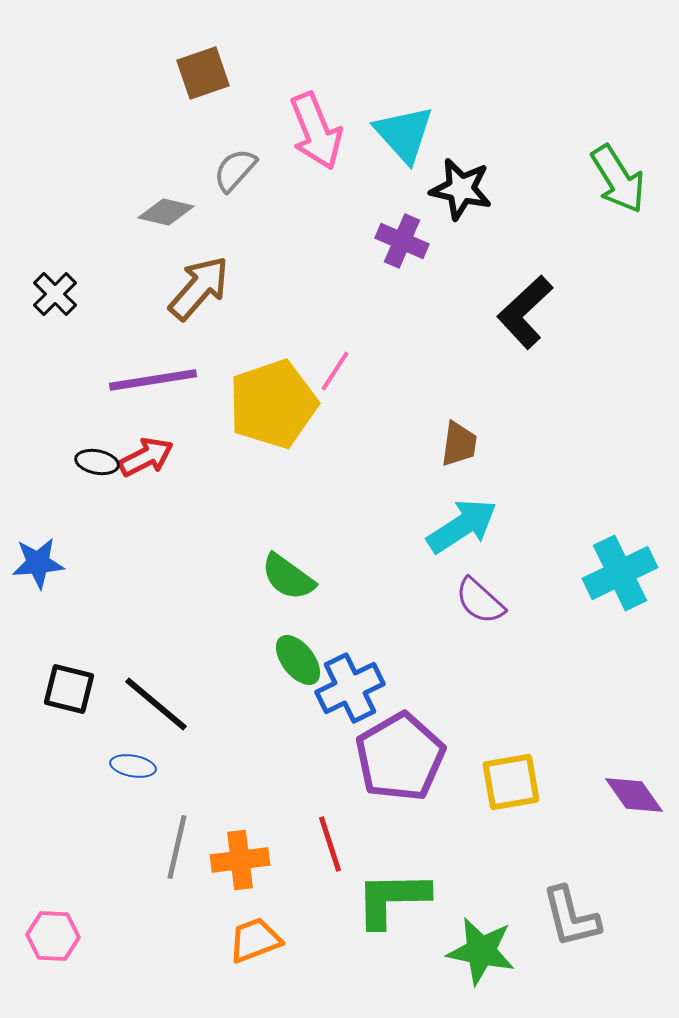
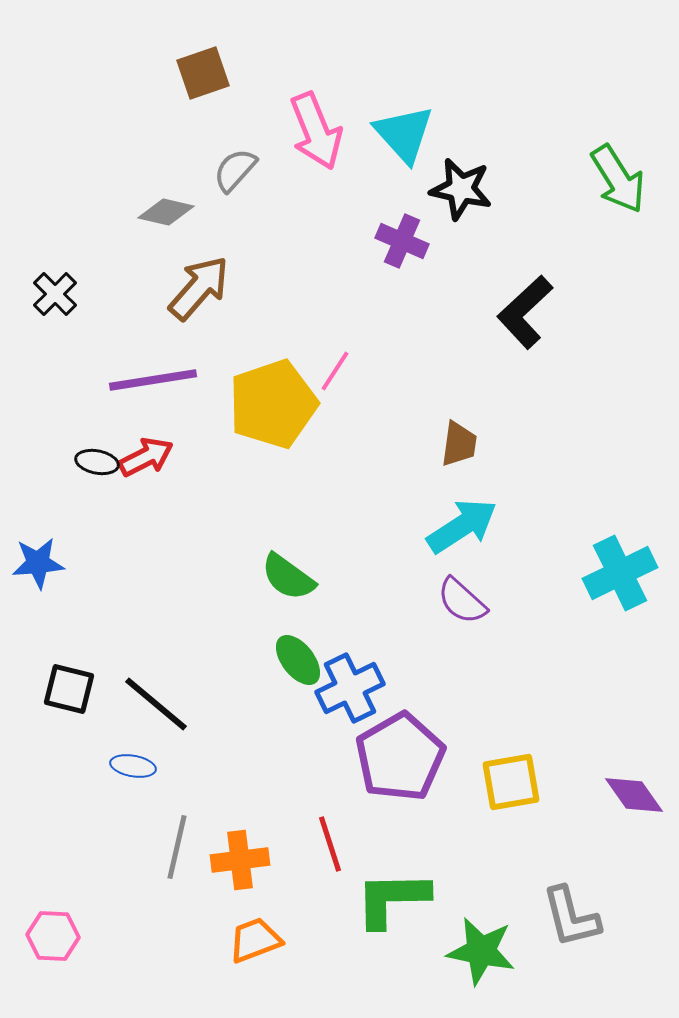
purple semicircle: moved 18 px left
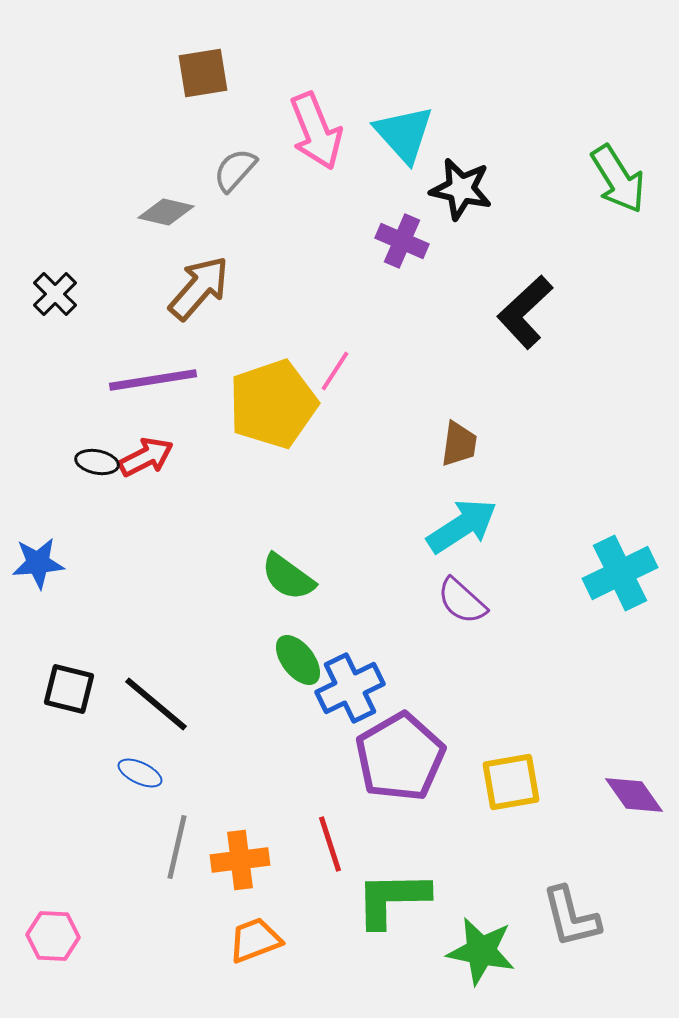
brown square: rotated 10 degrees clockwise
blue ellipse: moved 7 px right, 7 px down; rotated 15 degrees clockwise
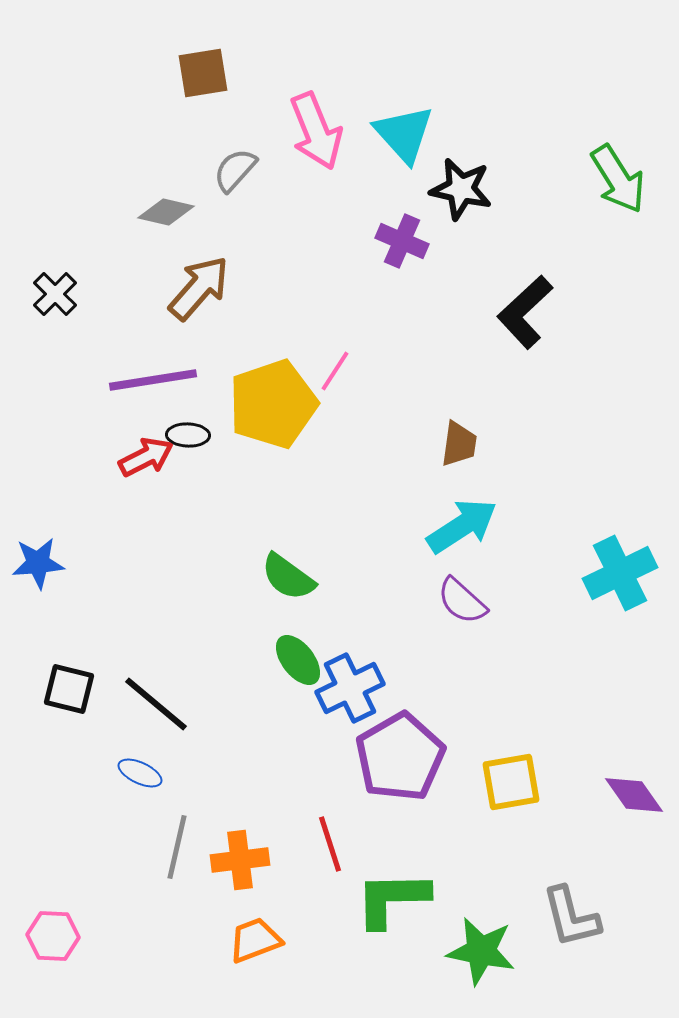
black ellipse: moved 91 px right, 27 px up; rotated 9 degrees counterclockwise
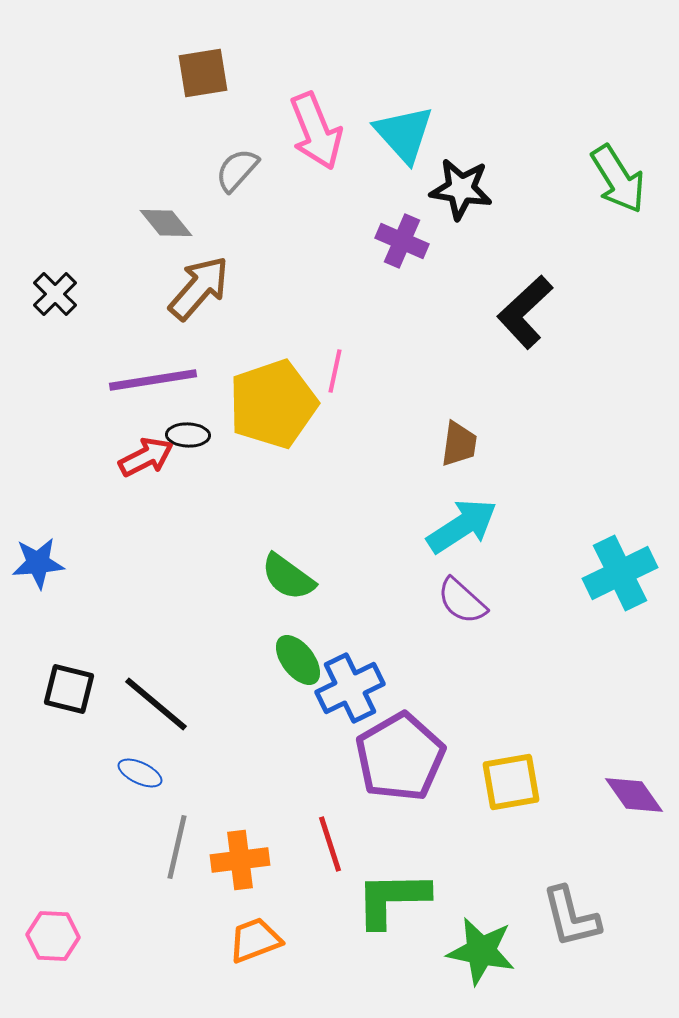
gray semicircle: moved 2 px right
black star: rotated 4 degrees counterclockwise
gray diamond: moved 11 px down; rotated 38 degrees clockwise
pink line: rotated 21 degrees counterclockwise
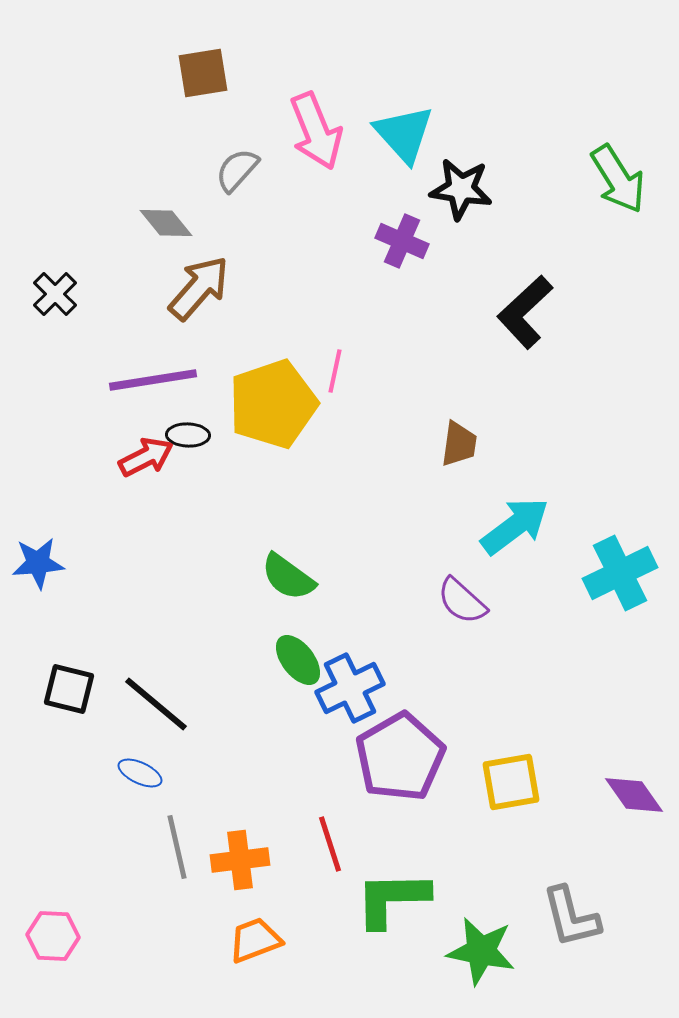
cyan arrow: moved 53 px right; rotated 4 degrees counterclockwise
gray line: rotated 26 degrees counterclockwise
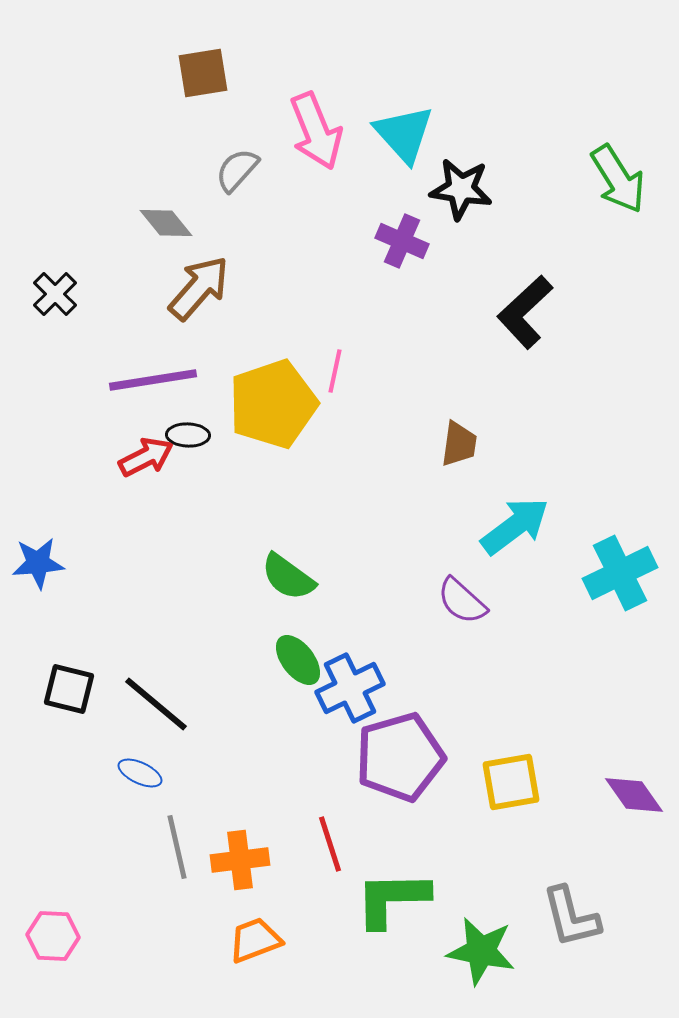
purple pentagon: rotated 14 degrees clockwise
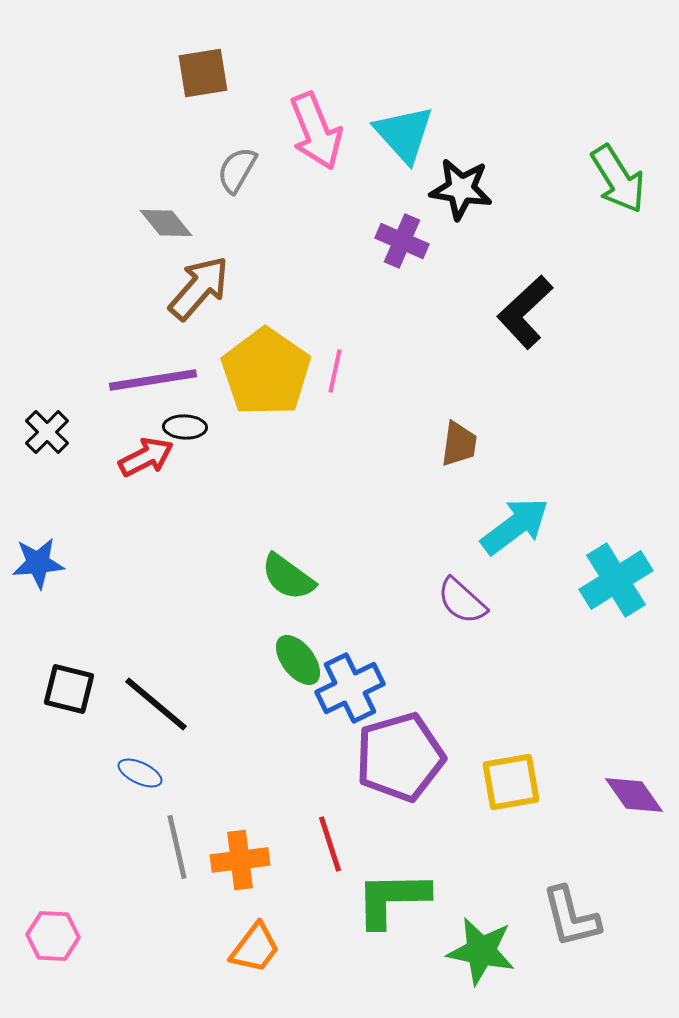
gray semicircle: rotated 12 degrees counterclockwise
black cross: moved 8 px left, 138 px down
yellow pentagon: moved 7 px left, 32 px up; rotated 18 degrees counterclockwise
black ellipse: moved 3 px left, 8 px up
cyan cross: moved 4 px left, 7 px down; rotated 6 degrees counterclockwise
orange trapezoid: moved 8 px down; rotated 148 degrees clockwise
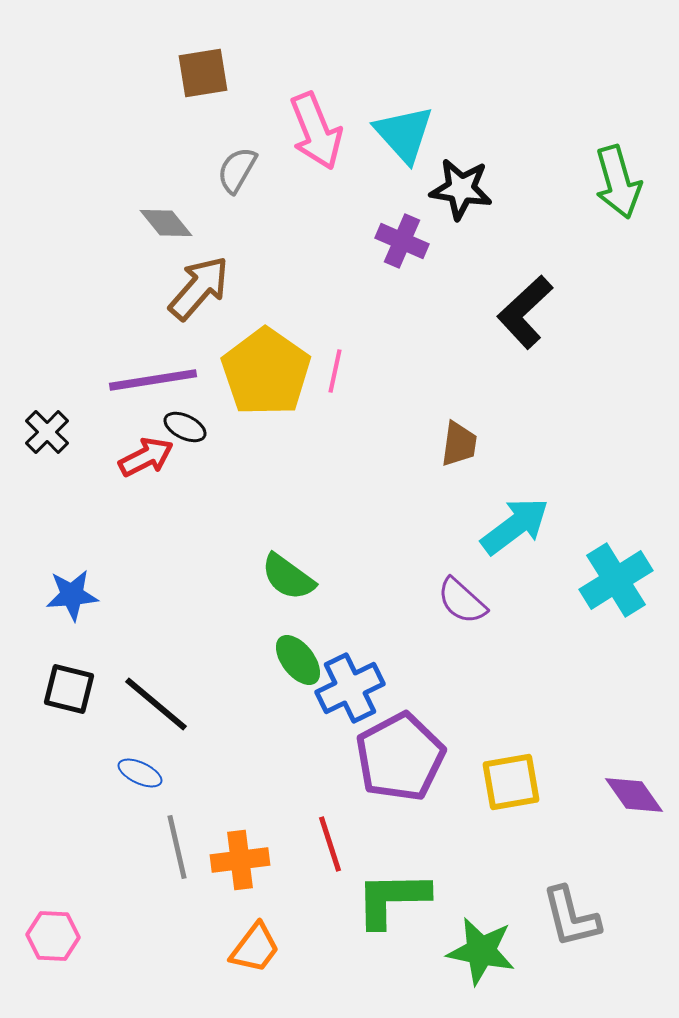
green arrow: moved 3 px down; rotated 16 degrees clockwise
black ellipse: rotated 24 degrees clockwise
blue star: moved 34 px right, 32 px down
purple pentagon: rotated 12 degrees counterclockwise
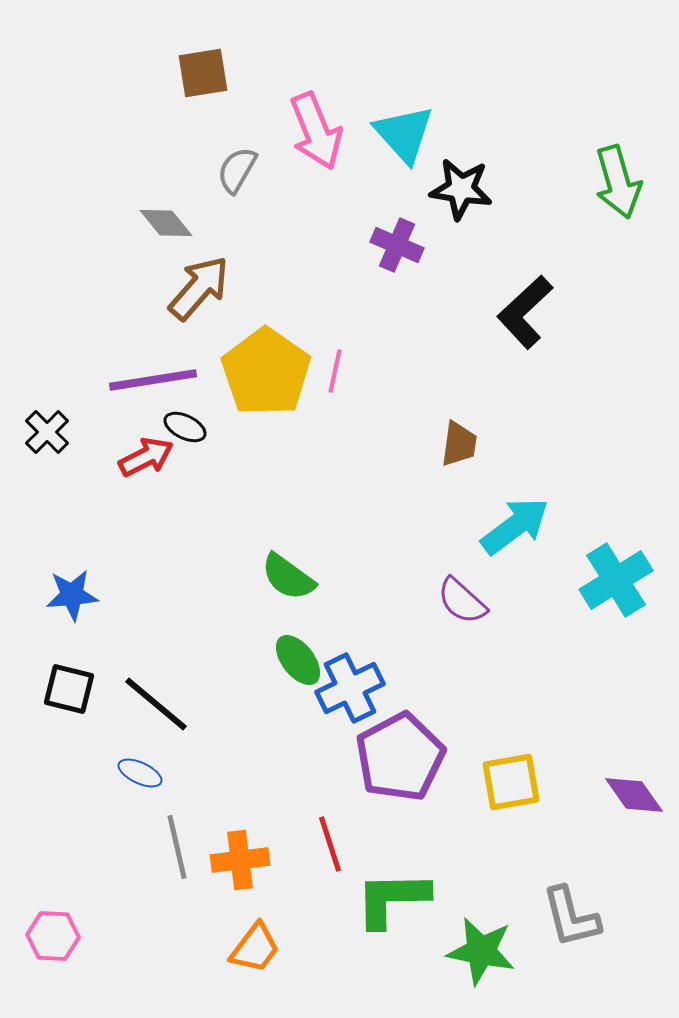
purple cross: moved 5 px left, 4 px down
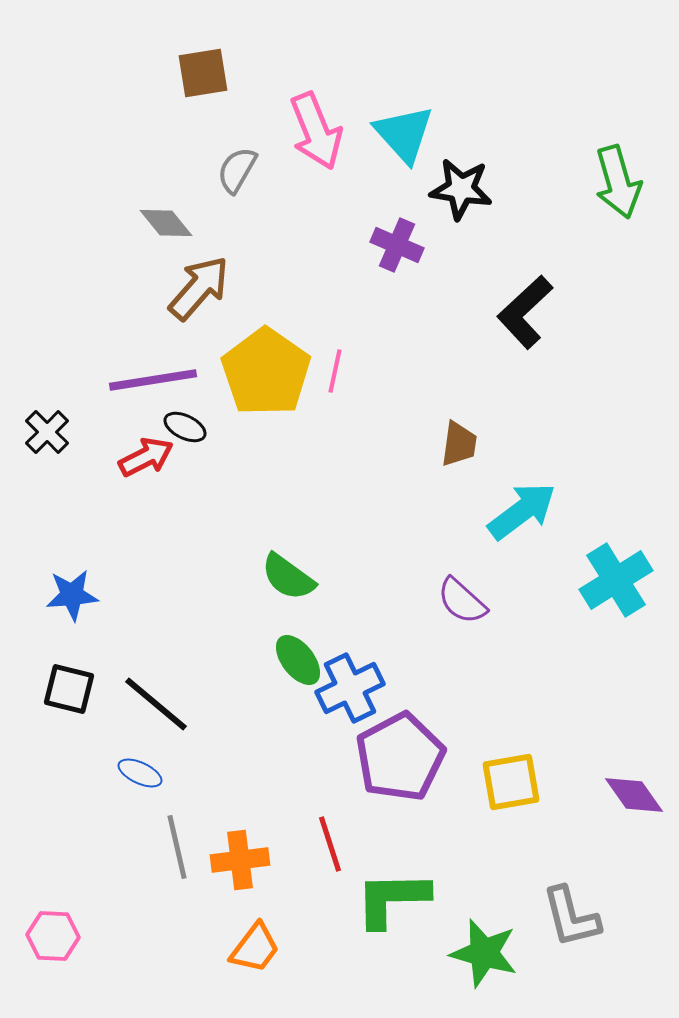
cyan arrow: moved 7 px right, 15 px up
green star: moved 3 px right, 2 px down; rotated 4 degrees clockwise
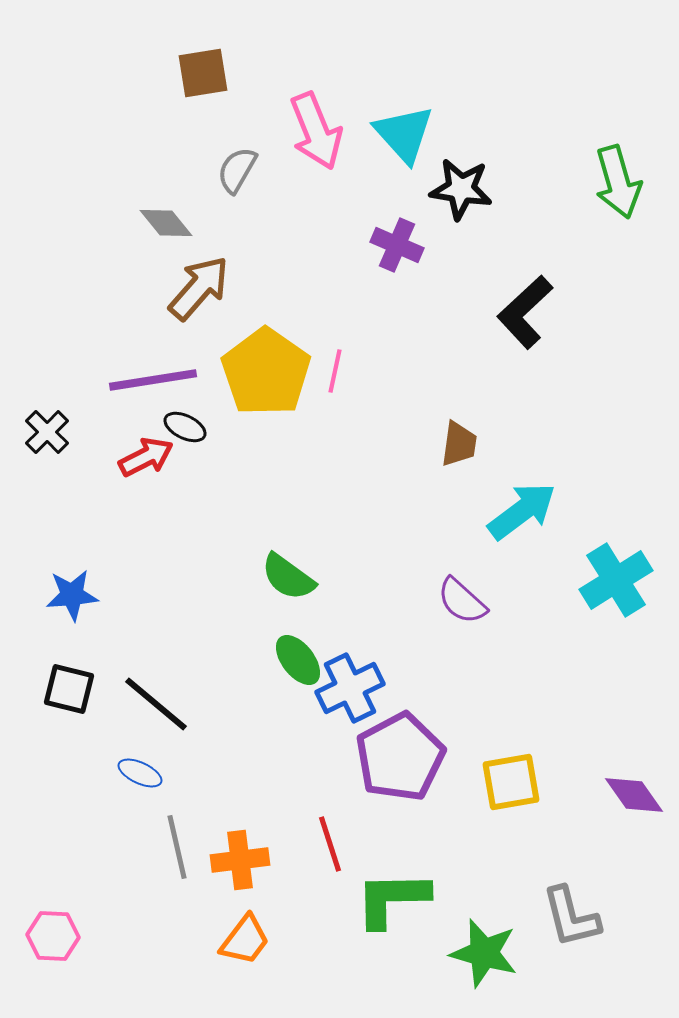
orange trapezoid: moved 10 px left, 8 px up
